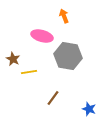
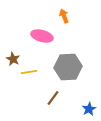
gray hexagon: moved 11 px down; rotated 12 degrees counterclockwise
blue star: rotated 24 degrees clockwise
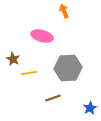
orange arrow: moved 5 px up
gray hexagon: moved 1 px down
yellow line: moved 1 px down
brown line: rotated 35 degrees clockwise
blue star: moved 1 px right, 1 px up
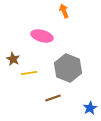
gray hexagon: rotated 24 degrees clockwise
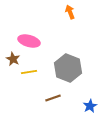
orange arrow: moved 6 px right, 1 px down
pink ellipse: moved 13 px left, 5 px down
yellow line: moved 1 px up
blue star: moved 2 px up
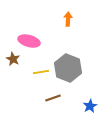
orange arrow: moved 2 px left, 7 px down; rotated 24 degrees clockwise
yellow line: moved 12 px right
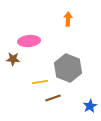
pink ellipse: rotated 20 degrees counterclockwise
brown star: rotated 24 degrees counterclockwise
yellow line: moved 1 px left, 10 px down
